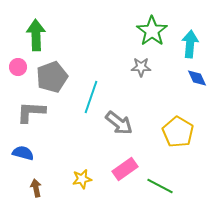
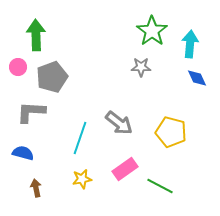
cyan line: moved 11 px left, 41 px down
yellow pentagon: moved 7 px left; rotated 16 degrees counterclockwise
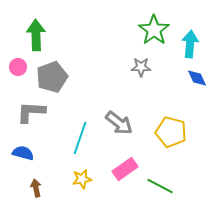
green star: moved 2 px right, 1 px up
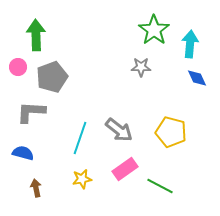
gray arrow: moved 7 px down
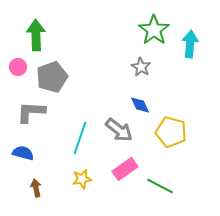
gray star: rotated 30 degrees clockwise
blue diamond: moved 57 px left, 27 px down
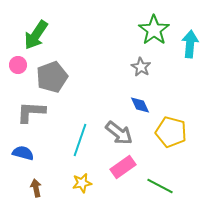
green arrow: rotated 144 degrees counterclockwise
pink circle: moved 2 px up
gray arrow: moved 3 px down
cyan line: moved 2 px down
pink rectangle: moved 2 px left, 2 px up
yellow star: moved 4 px down
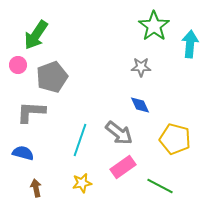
green star: moved 4 px up
gray star: rotated 30 degrees counterclockwise
yellow pentagon: moved 4 px right, 7 px down
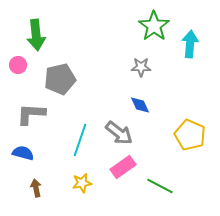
green arrow: rotated 40 degrees counterclockwise
gray pentagon: moved 8 px right, 2 px down; rotated 8 degrees clockwise
gray L-shape: moved 2 px down
yellow pentagon: moved 15 px right, 4 px up; rotated 8 degrees clockwise
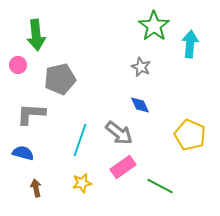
gray star: rotated 24 degrees clockwise
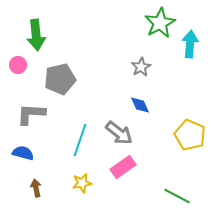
green star: moved 6 px right, 3 px up; rotated 8 degrees clockwise
gray star: rotated 18 degrees clockwise
green line: moved 17 px right, 10 px down
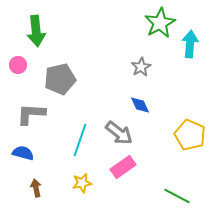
green arrow: moved 4 px up
